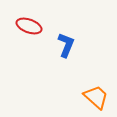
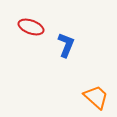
red ellipse: moved 2 px right, 1 px down
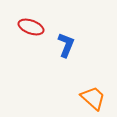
orange trapezoid: moved 3 px left, 1 px down
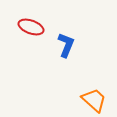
orange trapezoid: moved 1 px right, 2 px down
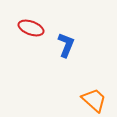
red ellipse: moved 1 px down
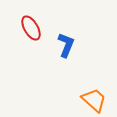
red ellipse: rotated 40 degrees clockwise
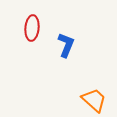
red ellipse: moved 1 px right; rotated 35 degrees clockwise
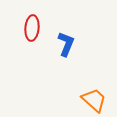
blue L-shape: moved 1 px up
